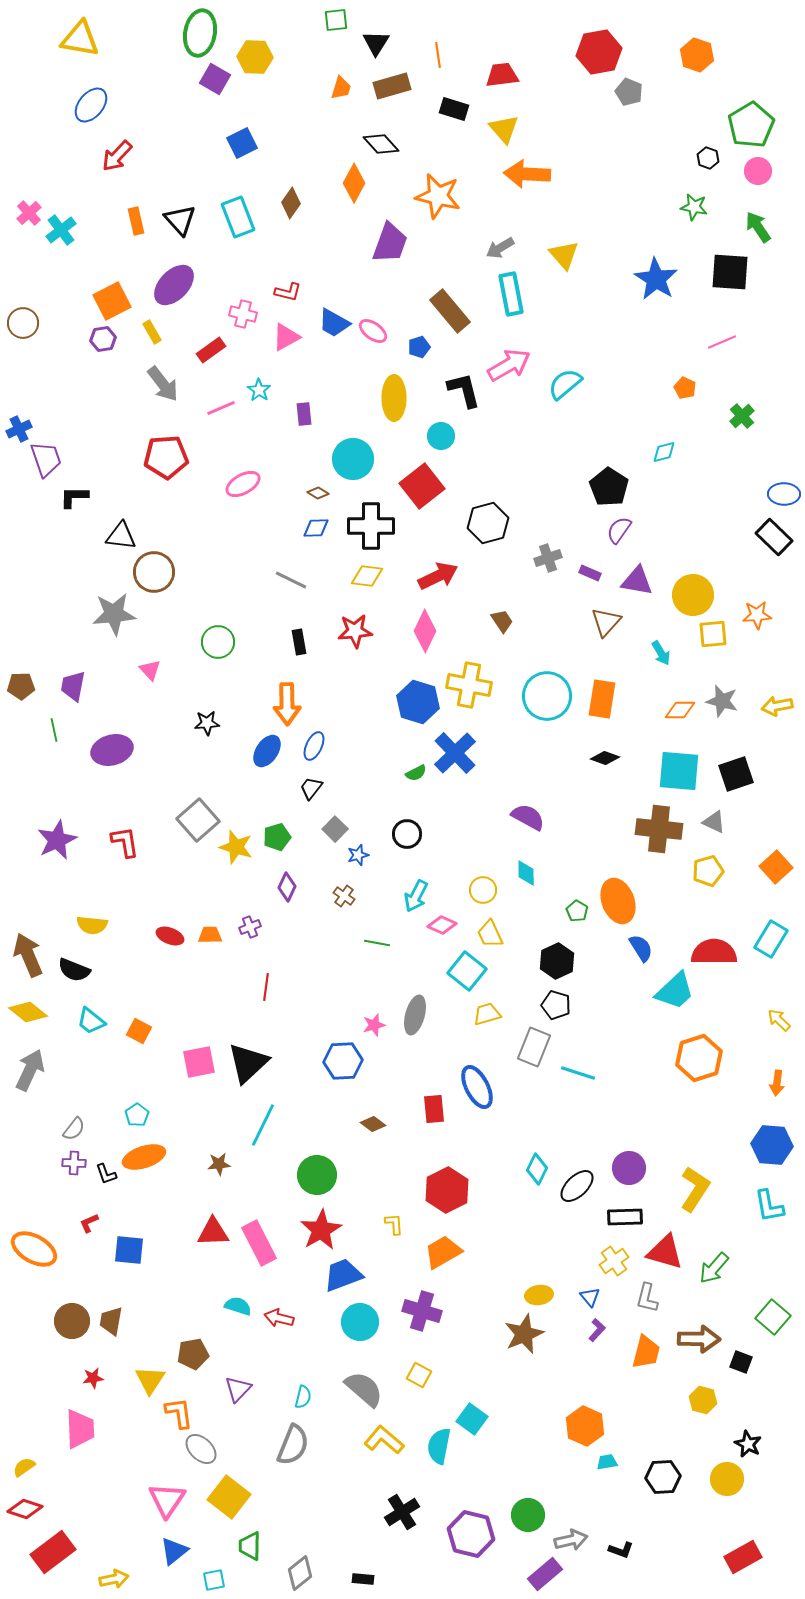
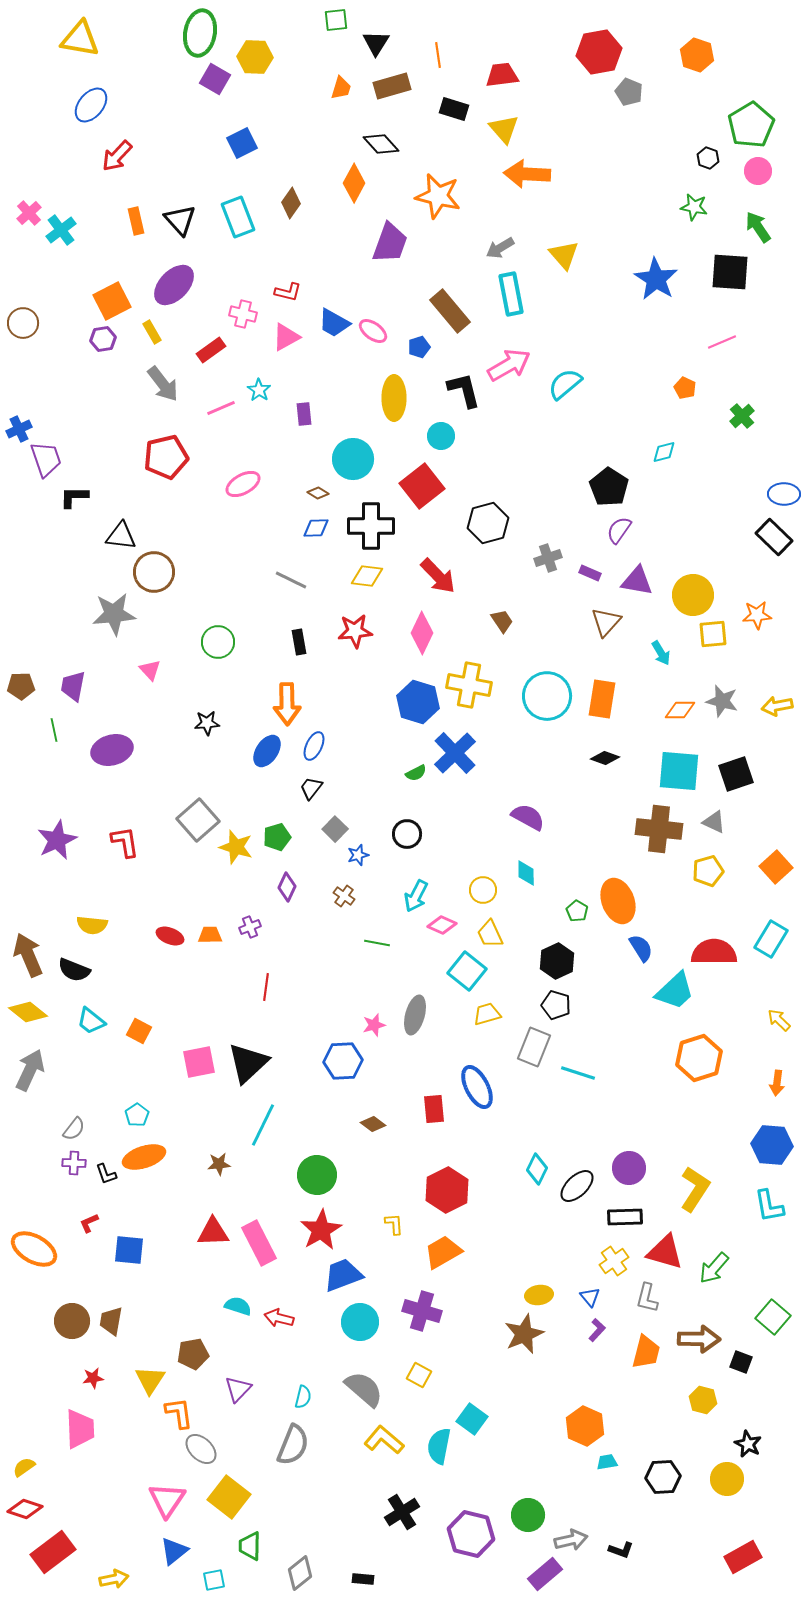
red pentagon at (166, 457): rotated 9 degrees counterclockwise
red arrow at (438, 576): rotated 72 degrees clockwise
pink diamond at (425, 631): moved 3 px left, 2 px down
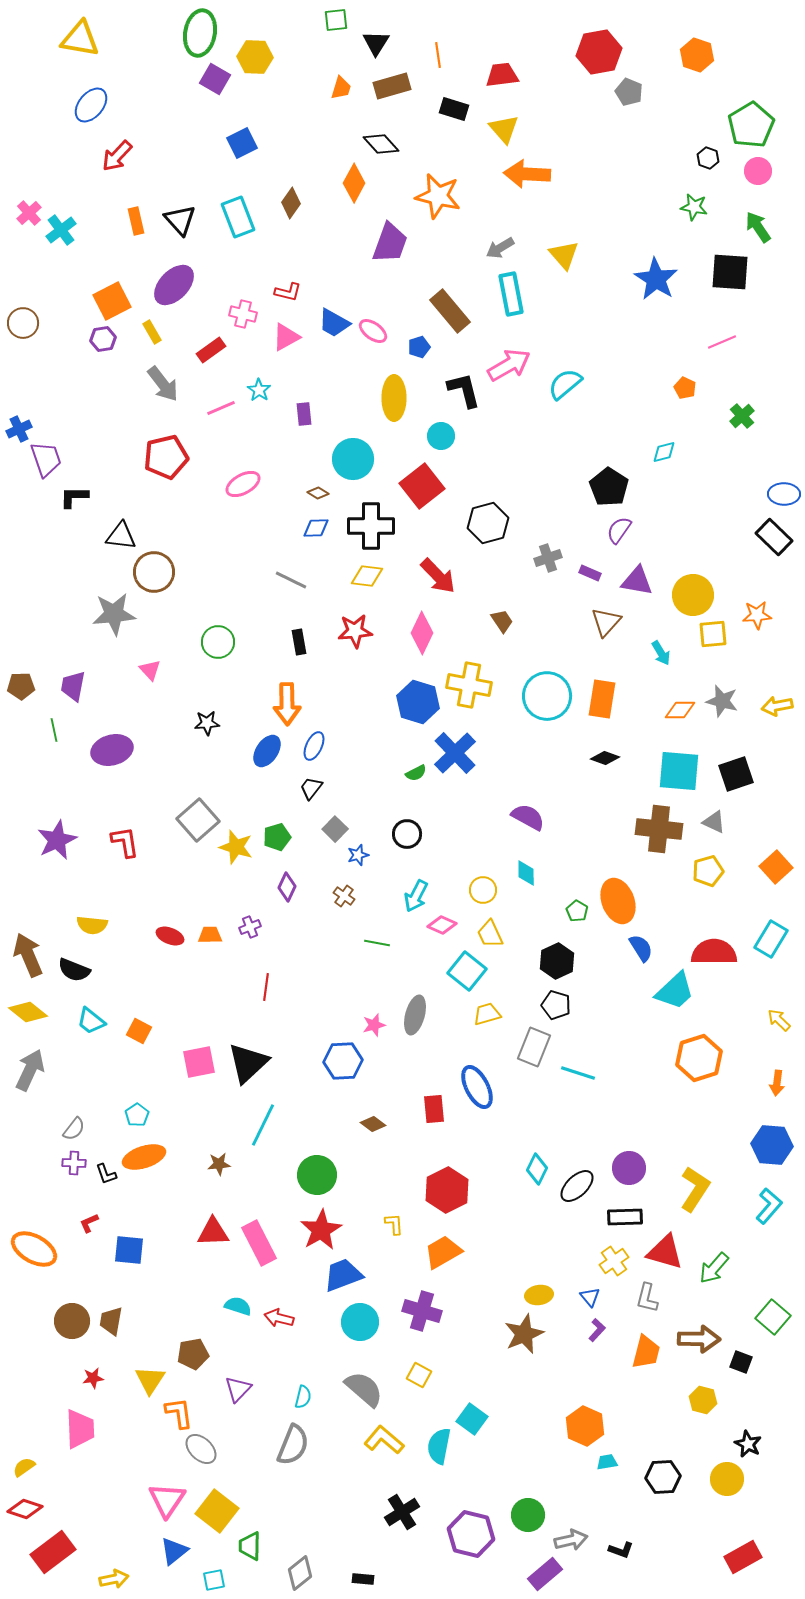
cyan L-shape at (769, 1206): rotated 129 degrees counterclockwise
yellow square at (229, 1497): moved 12 px left, 14 px down
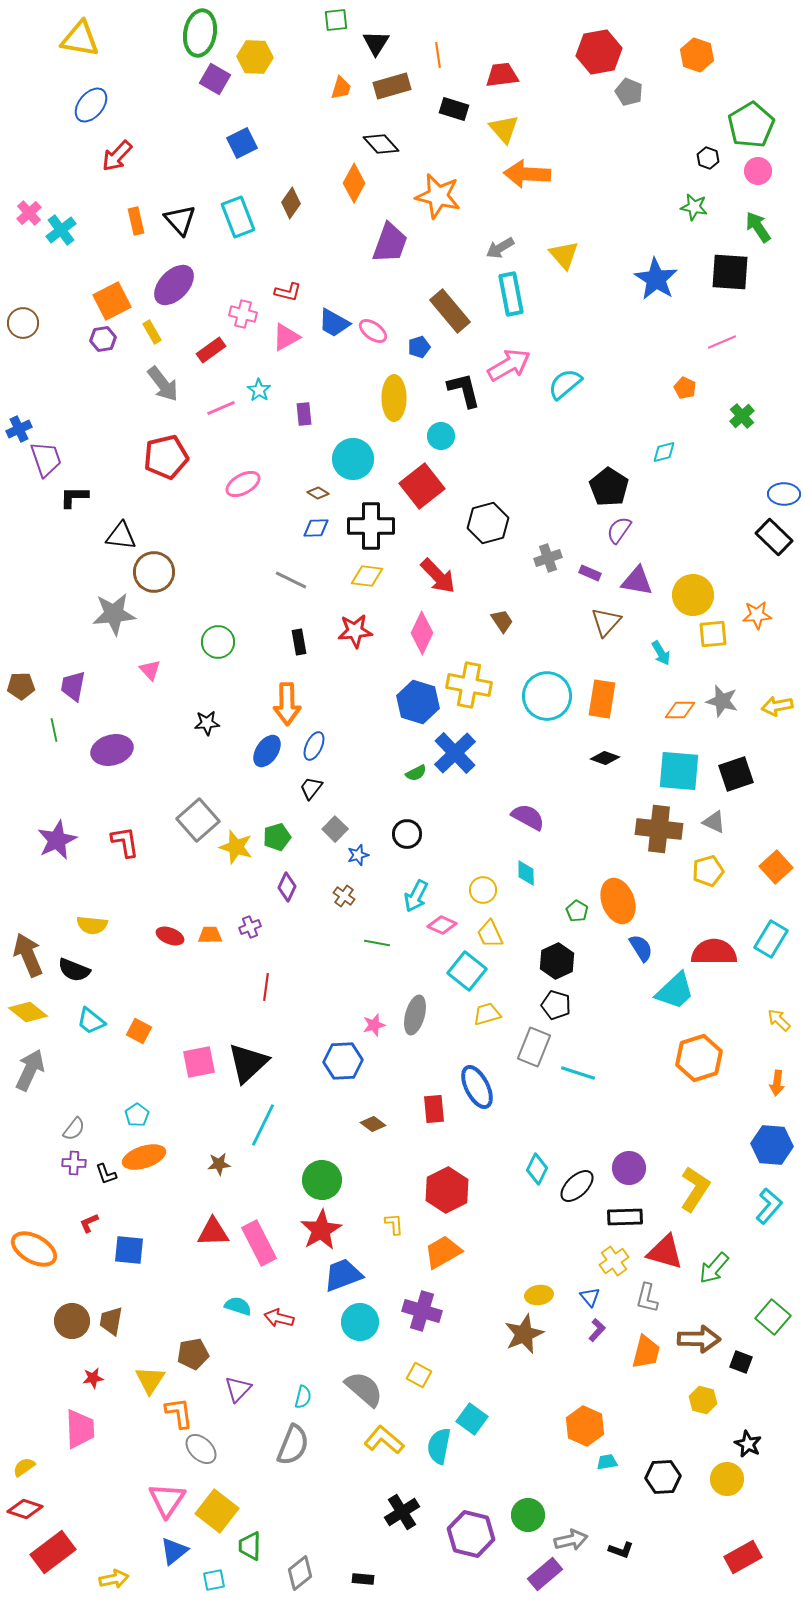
green circle at (317, 1175): moved 5 px right, 5 px down
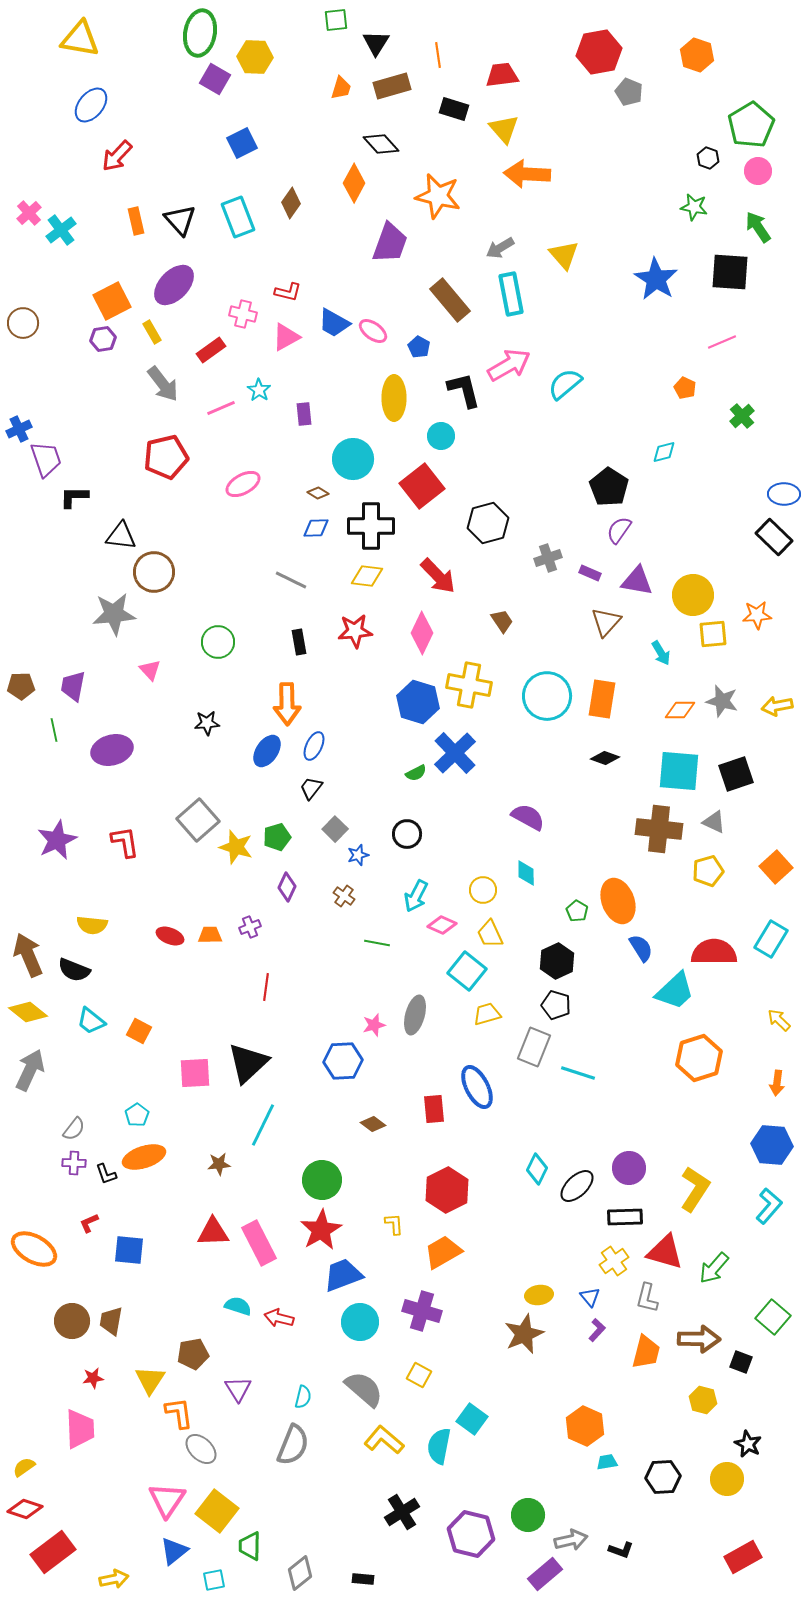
brown rectangle at (450, 311): moved 11 px up
blue pentagon at (419, 347): rotated 25 degrees counterclockwise
pink square at (199, 1062): moved 4 px left, 11 px down; rotated 8 degrees clockwise
purple triangle at (238, 1389): rotated 16 degrees counterclockwise
